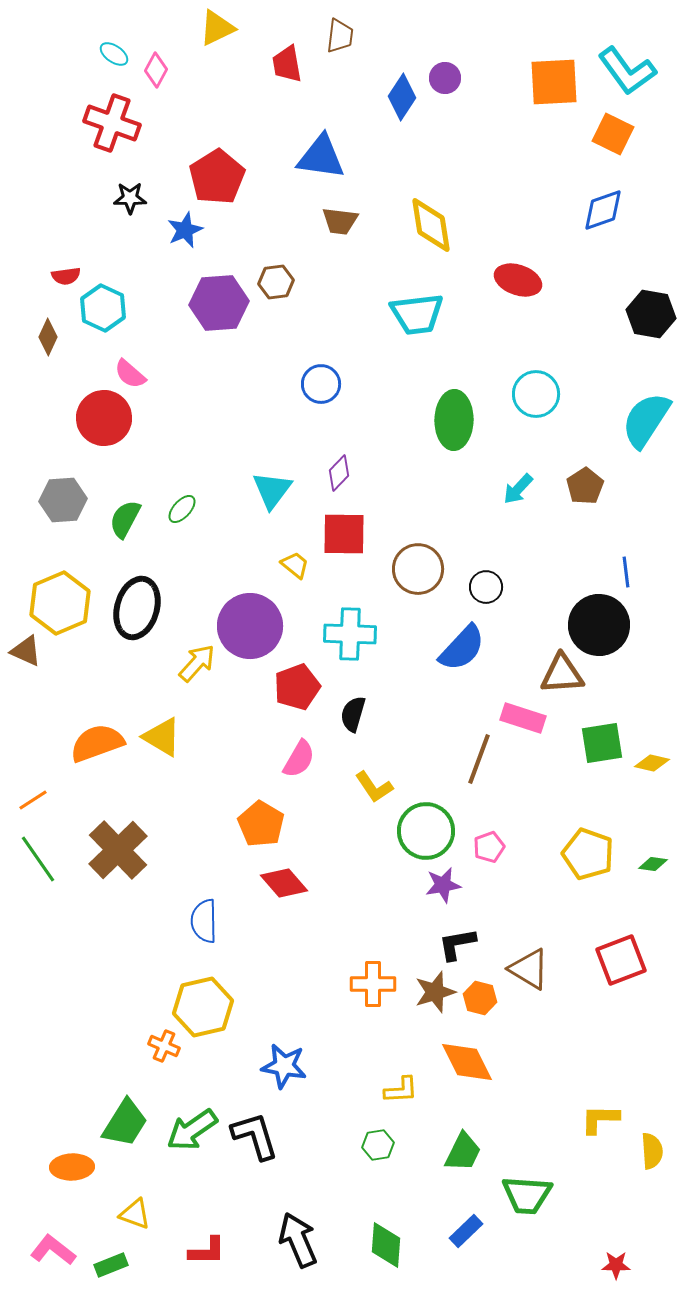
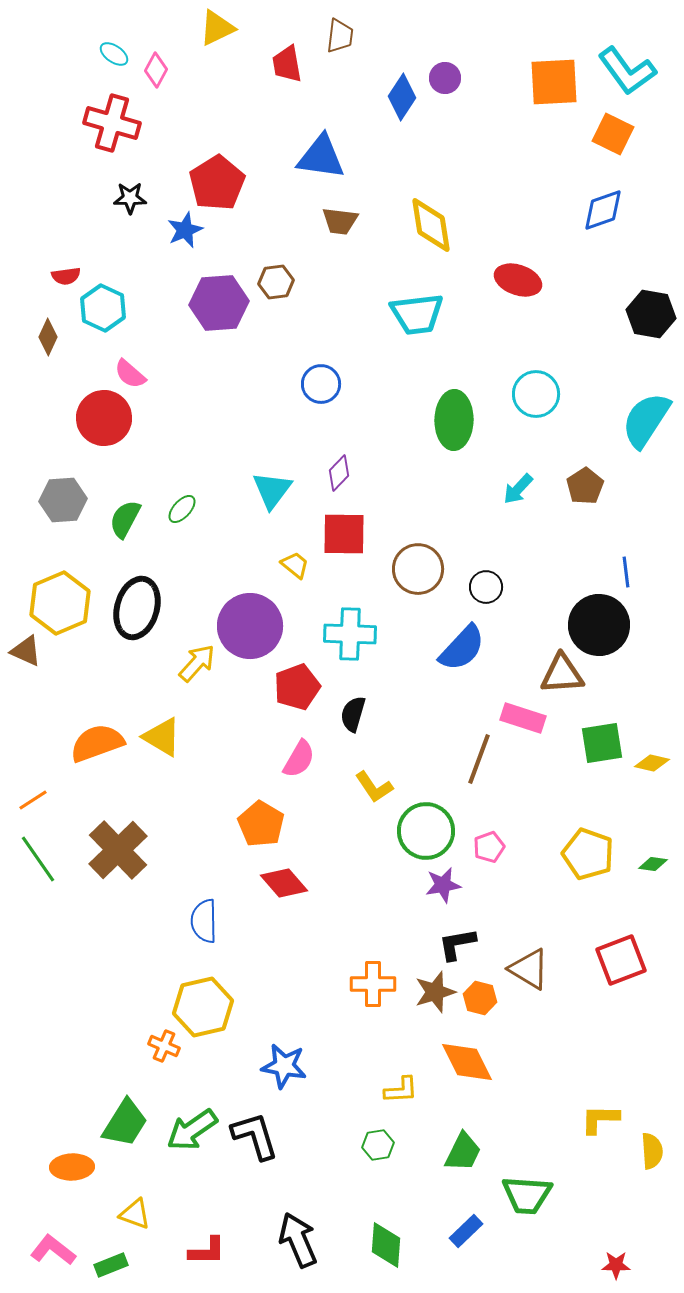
red cross at (112, 123): rotated 4 degrees counterclockwise
red pentagon at (217, 177): moved 6 px down
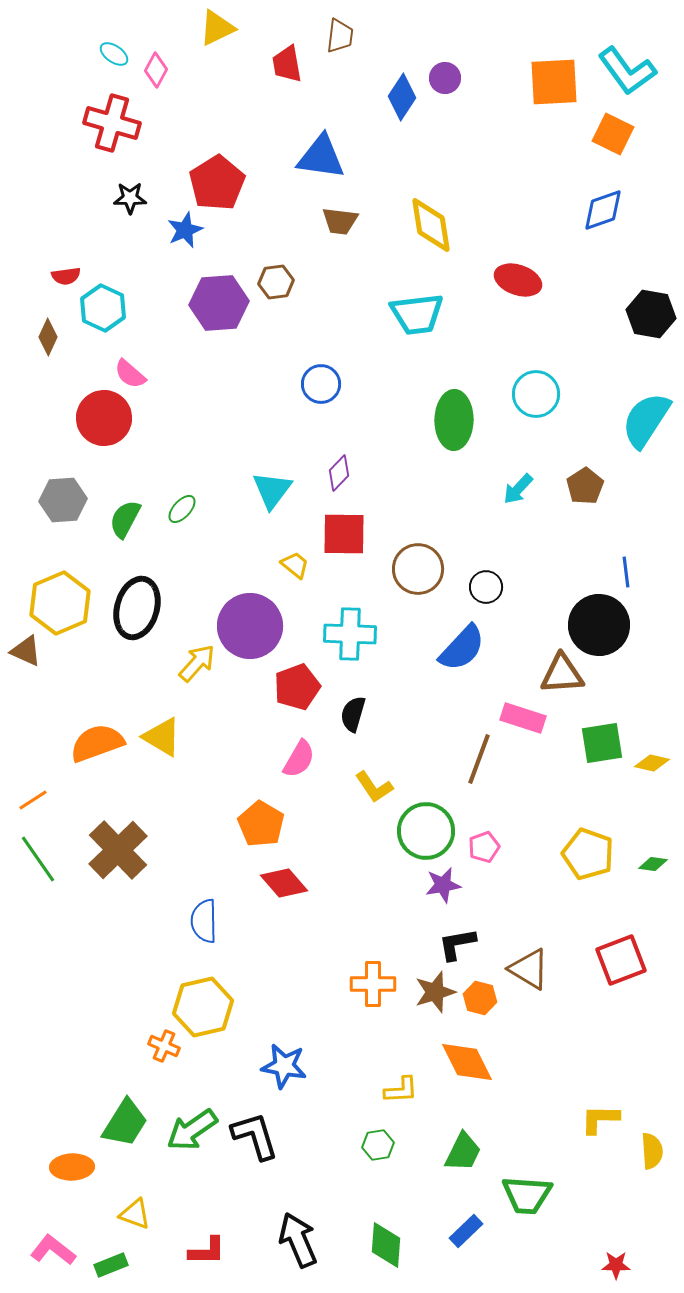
pink pentagon at (489, 847): moved 5 px left
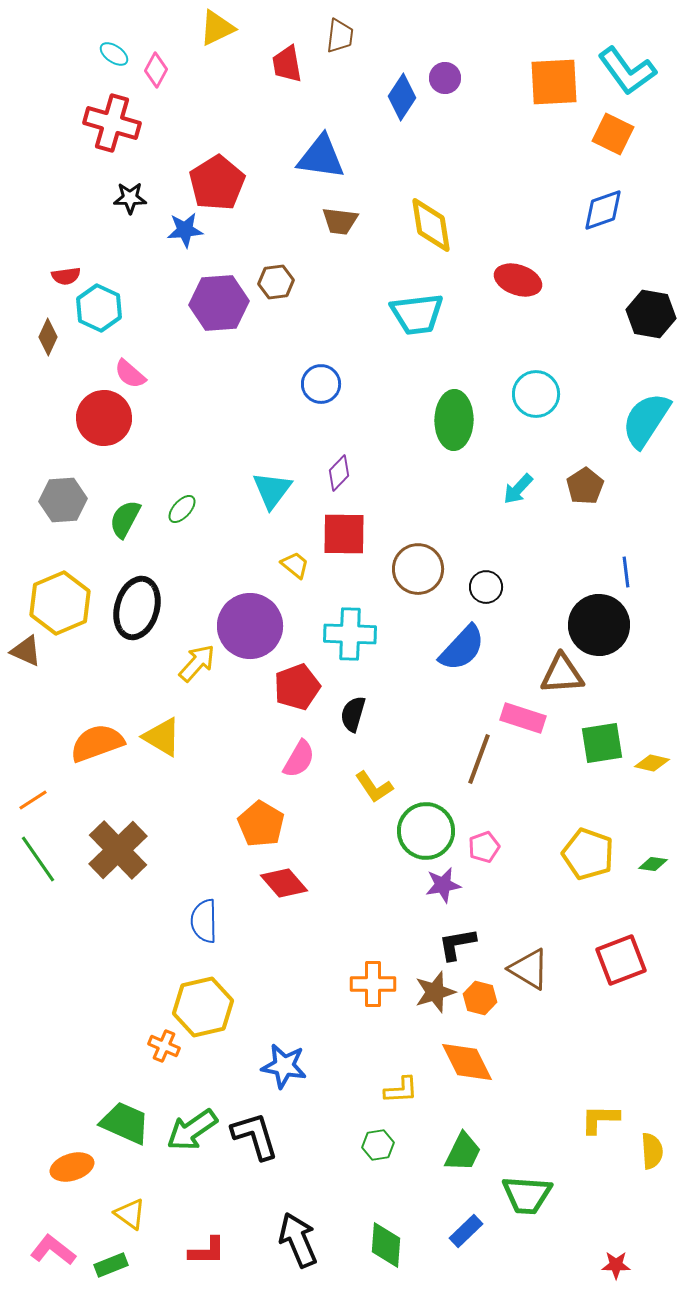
blue star at (185, 230): rotated 18 degrees clockwise
cyan hexagon at (103, 308): moved 4 px left
green trapezoid at (125, 1123): rotated 98 degrees counterclockwise
orange ellipse at (72, 1167): rotated 15 degrees counterclockwise
yellow triangle at (135, 1214): moved 5 px left; rotated 16 degrees clockwise
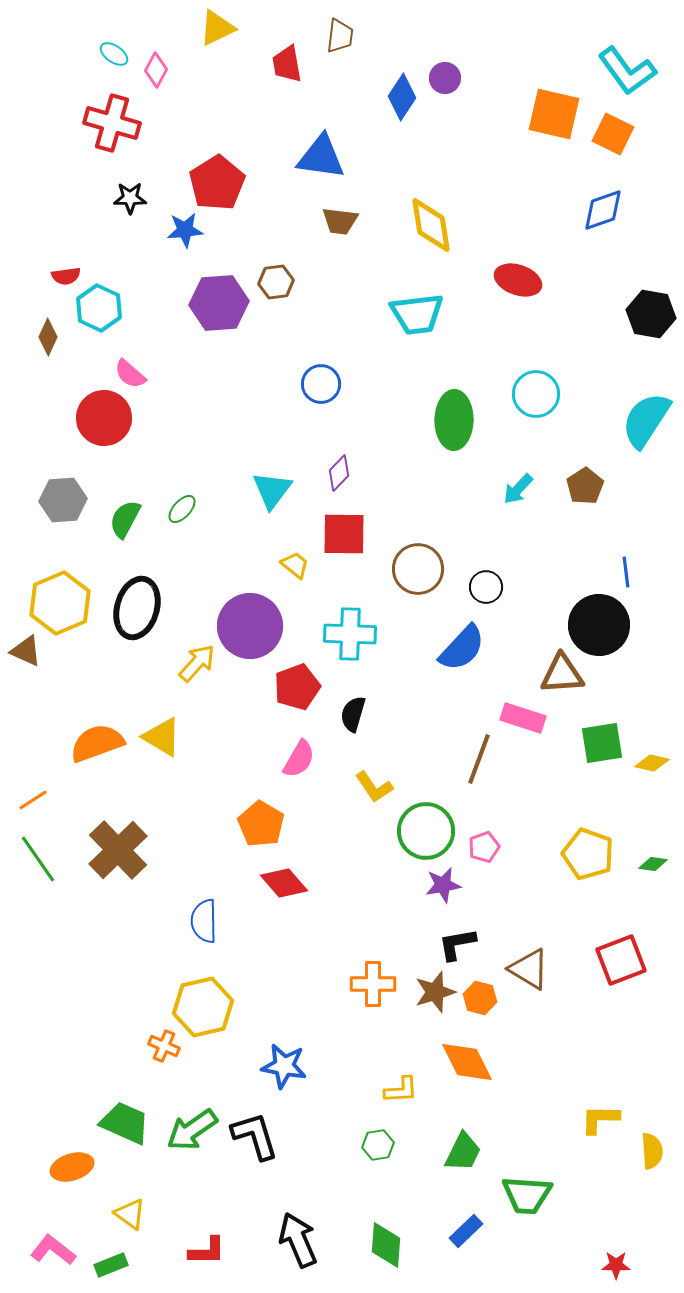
orange square at (554, 82): moved 32 px down; rotated 16 degrees clockwise
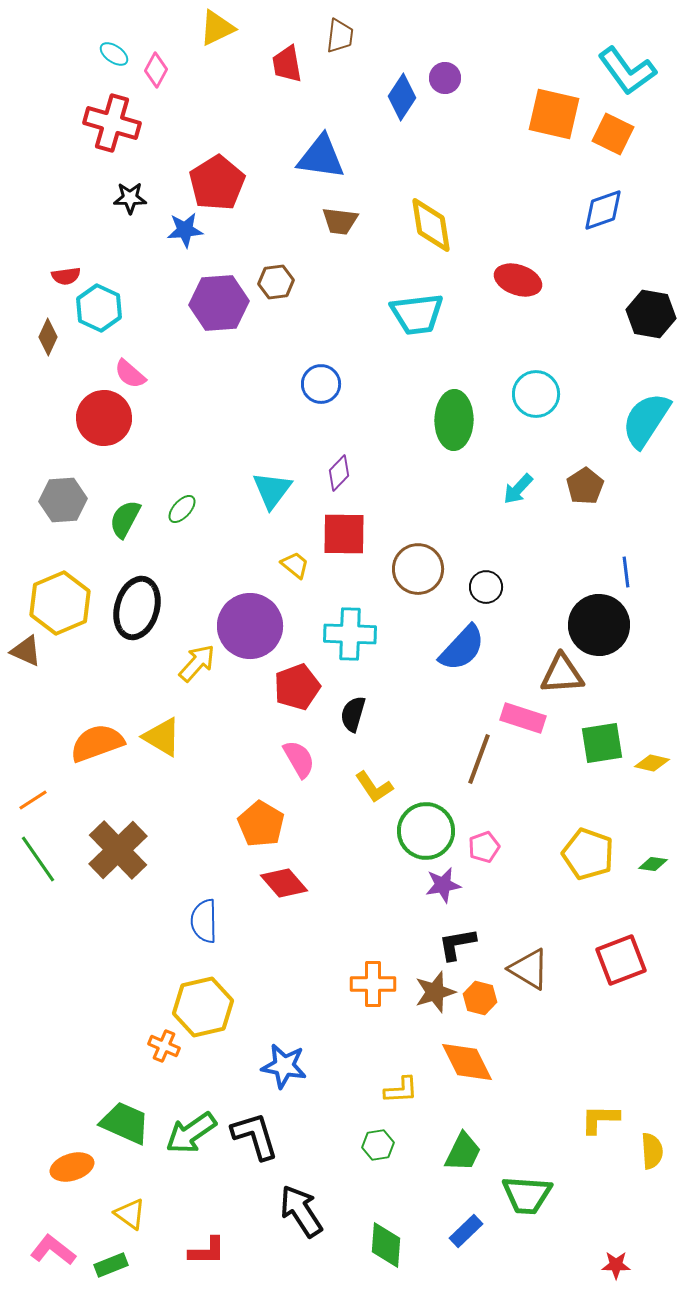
pink semicircle at (299, 759): rotated 60 degrees counterclockwise
green arrow at (192, 1130): moved 1 px left, 3 px down
black arrow at (298, 1240): moved 3 px right, 29 px up; rotated 10 degrees counterclockwise
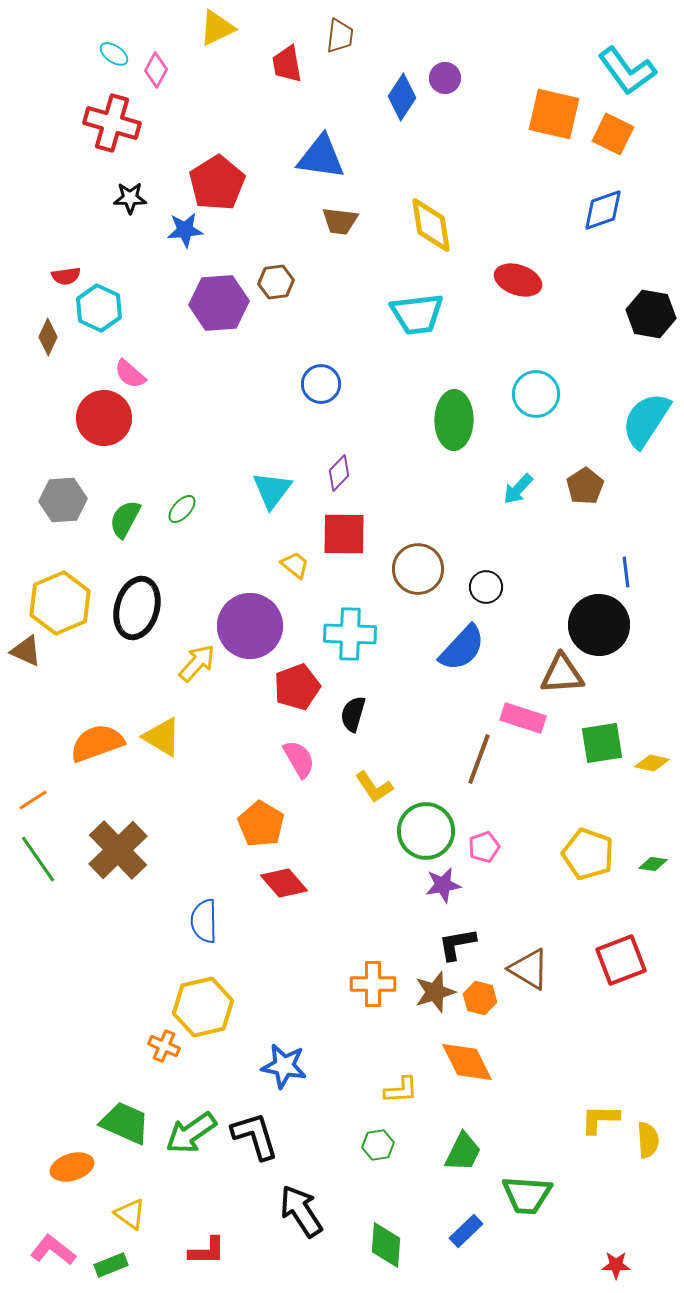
yellow semicircle at (652, 1151): moved 4 px left, 11 px up
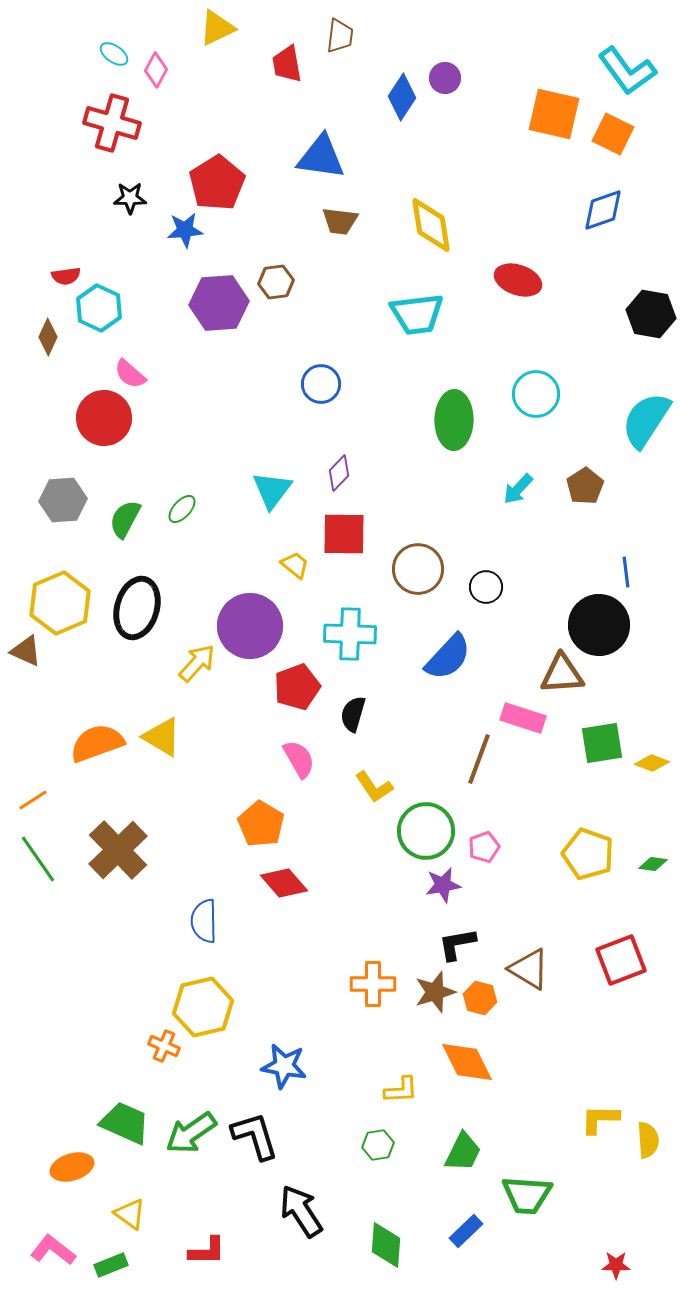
blue semicircle at (462, 648): moved 14 px left, 9 px down
yellow diamond at (652, 763): rotated 8 degrees clockwise
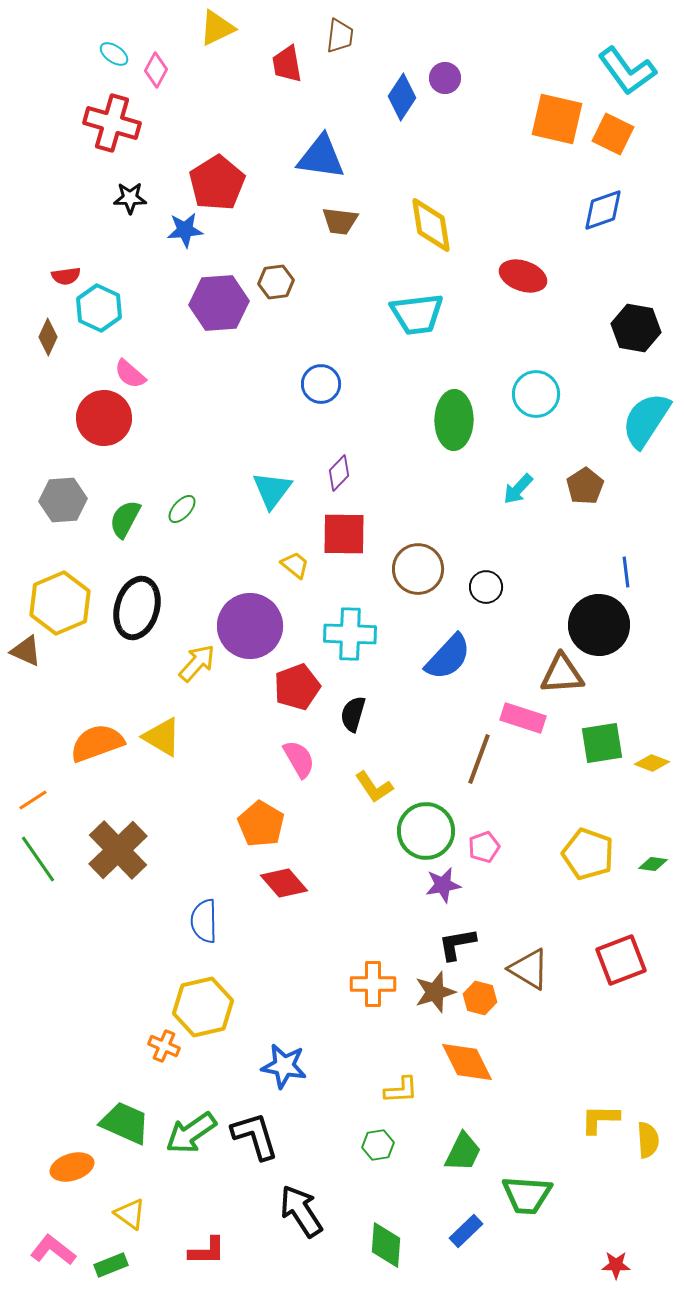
orange square at (554, 114): moved 3 px right, 5 px down
red ellipse at (518, 280): moved 5 px right, 4 px up
black hexagon at (651, 314): moved 15 px left, 14 px down
